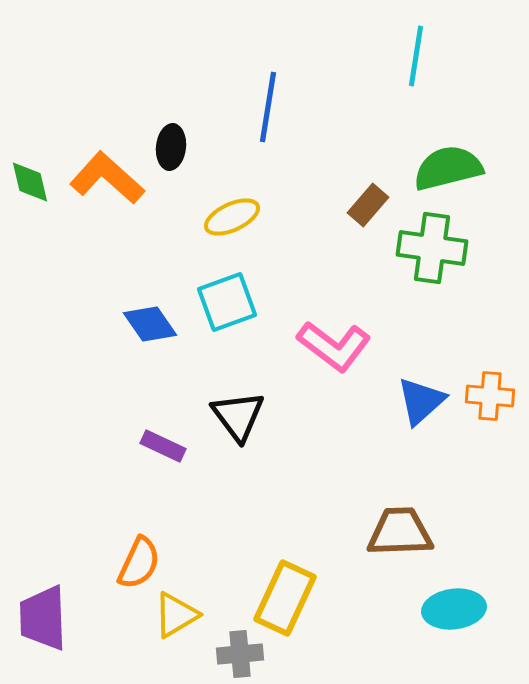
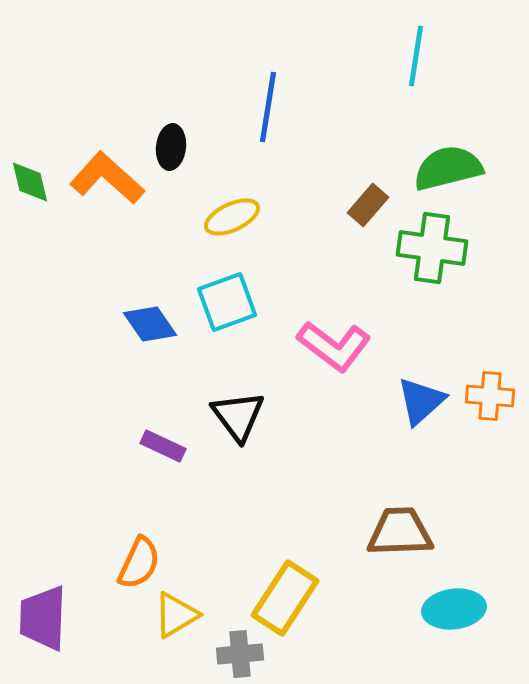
yellow rectangle: rotated 8 degrees clockwise
purple trapezoid: rotated 4 degrees clockwise
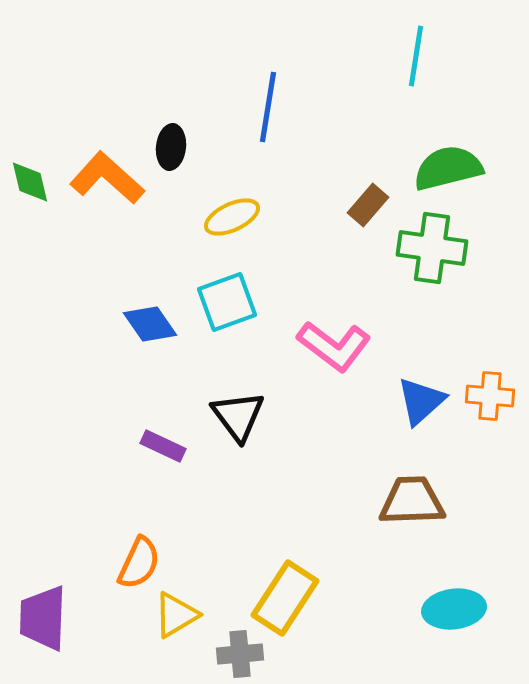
brown trapezoid: moved 12 px right, 31 px up
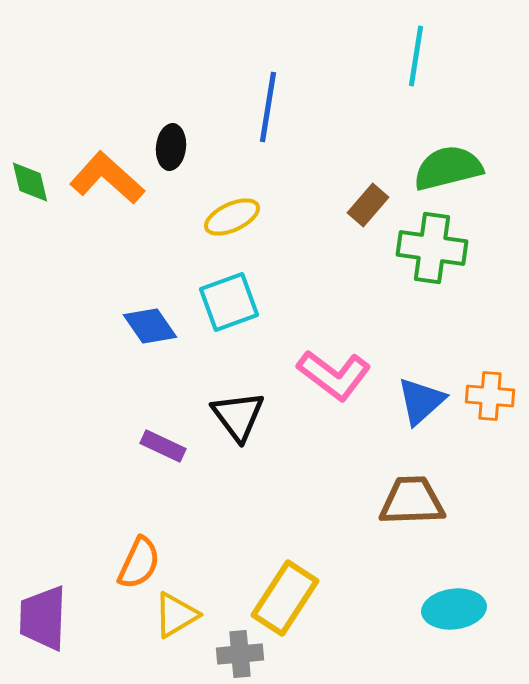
cyan square: moved 2 px right
blue diamond: moved 2 px down
pink L-shape: moved 29 px down
